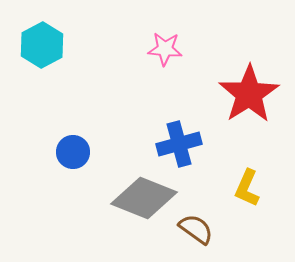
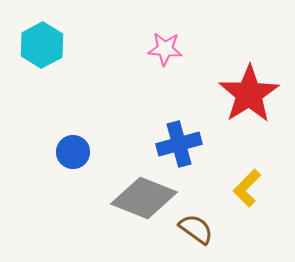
yellow L-shape: rotated 21 degrees clockwise
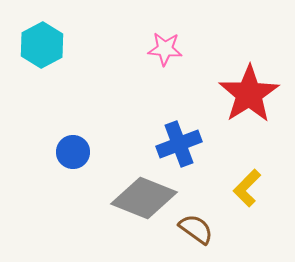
blue cross: rotated 6 degrees counterclockwise
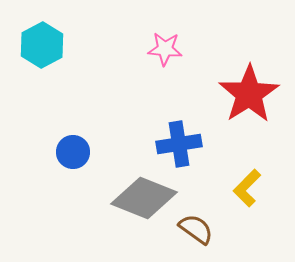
blue cross: rotated 12 degrees clockwise
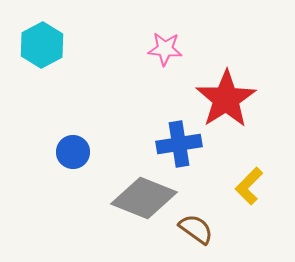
red star: moved 23 px left, 5 px down
yellow L-shape: moved 2 px right, 2 px up
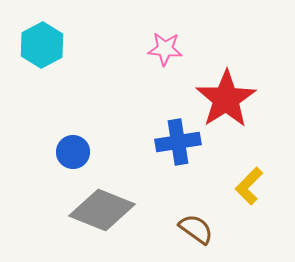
blue cross: moved 1 px left, 2 px up
gray diamond: moved 42 px left, 12 px down
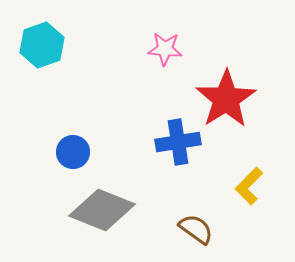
cyan hexagon: rotated 9 degrees clockwise
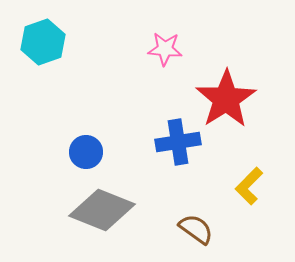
cyan hexagon: moved 1 px right, 3 px up
blue circle: moved 13 px right
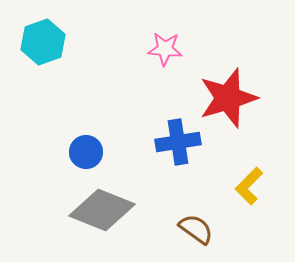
red star: moved 2 px right, 1 px up; rotated 16 degrees clockwise
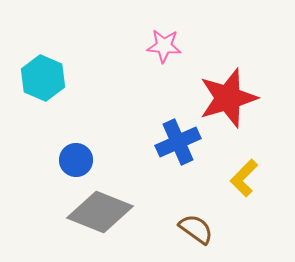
cyan hexagon: moved 36 px down; rotated 18 degrees counterclockwise
pink star: moved 1 px left, 3 px up
blue cross: rotated 15 degrees counterclockwise
blue circle: moved 10 px left, 8 px down
yellow L-shape: moved 5 px left, 8 px up
gray diamond: moved 2 px left, 2 px down
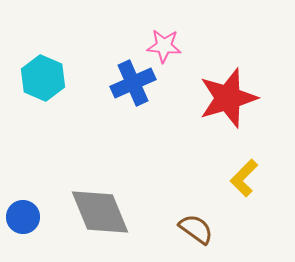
blue cross: moved 45 px left, 59 px up
blue circle: moved 53 px left, 57 px down
gray diamond: rotated 46 degrees clockwise
